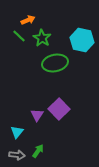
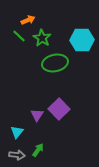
cyan hexagon: rotated 15 degrees counterclockwise
green arrow: moved 1 px up
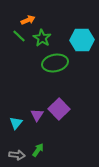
cyan triangle: moved 1 px left, 9 px up
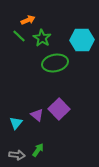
purple triangle: rotated 24 degrees counterclockwise
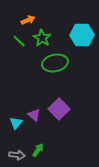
green line: moved 5 px down
cyan hexagon: moved 5 px up
purple triangle: moved 3 px left
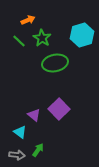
cyan hexagon: rotated 15 degrees counterclockwise
cyan triangle: moved 4 px right, 9 px down; rotated 32 degrees counterclockwise
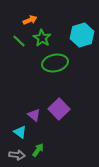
orange arrow: moved 2 px right
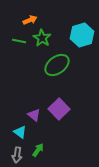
green line: rotated 32 degrees counterclockwise
green ellipse: moved 2 px right, 2 px down; rotated 25 degrees counterclockwise
gray arrow: rotated 91 degrees clockwise
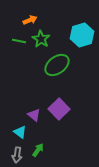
green star: moved 1 px left, 1 px down
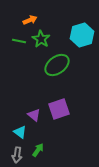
purple square: rotated 25 degrees clockwise
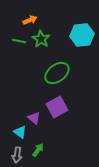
cyan hexagon: rotated 10 degrees clockwise
green ellipse: moved 8 px down
purple square: moved 2 px left, 2 px up; rotated 10 degrees counterclockwise
purple triangle: moved 3 px down
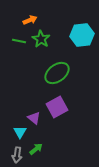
cyan triangle: rotated 24 degrees clockwise
green arrow: moved 2 px left, 1 px up; rotated 16 degrees clockwise
